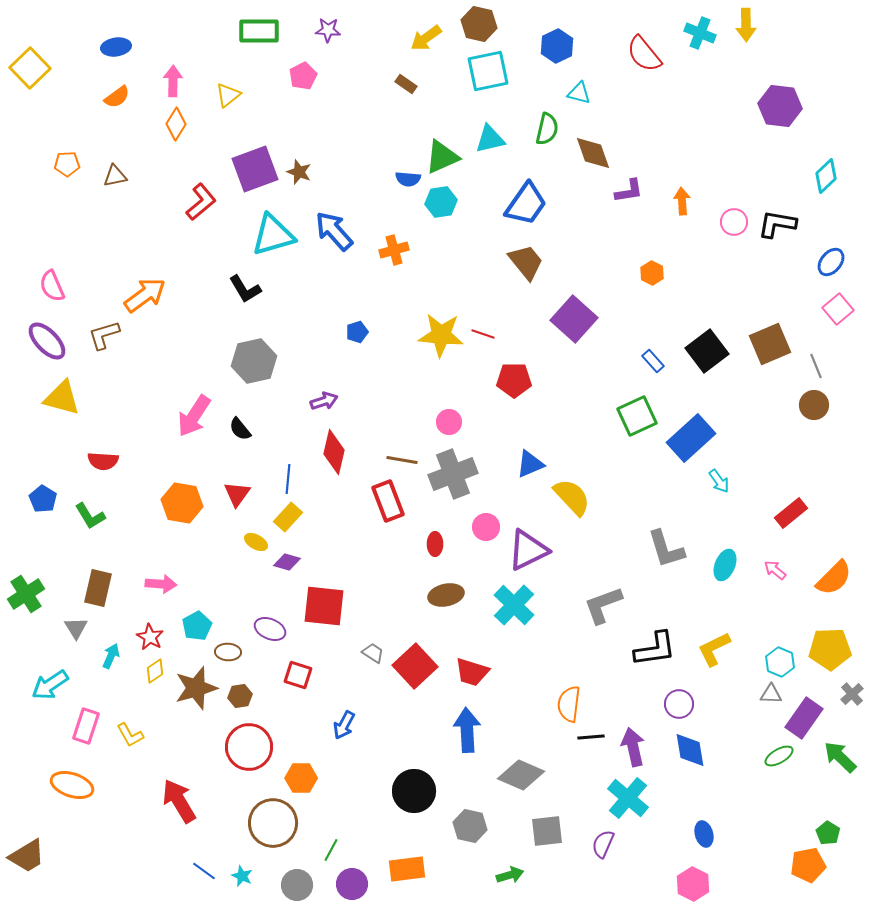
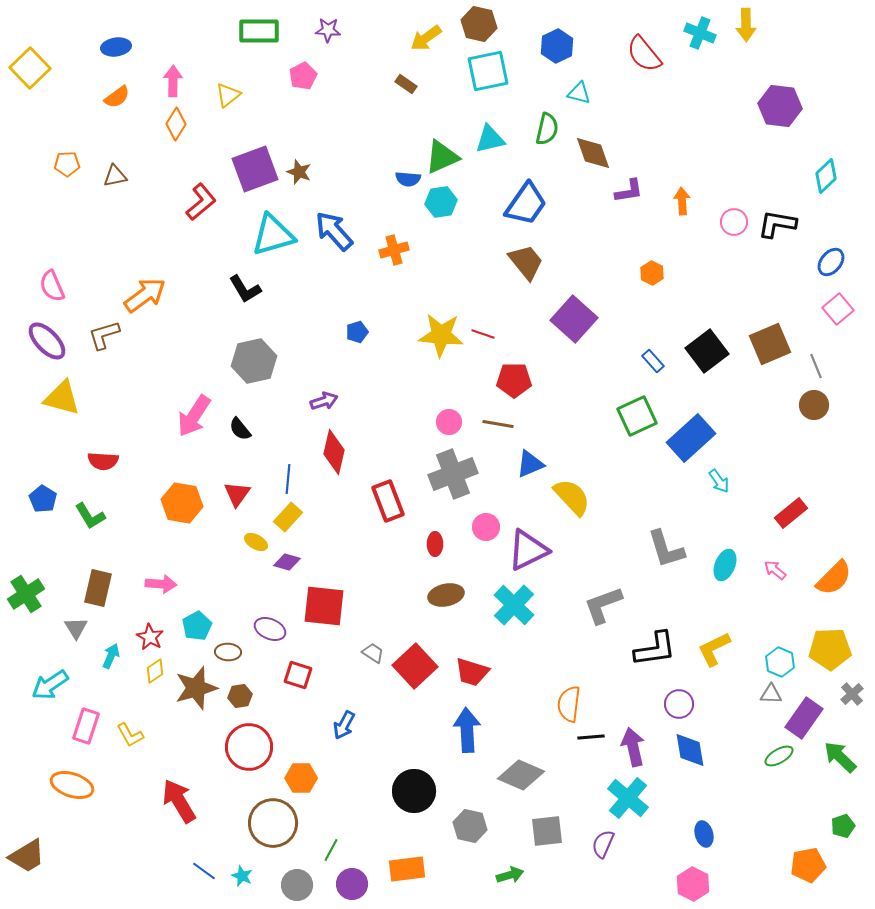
brown line at (402, 460): moved 96 px right, 36 px up
green pentagon at (828, 833): moved 15 px right, 7 px up; rotated 20 degrees clockwise
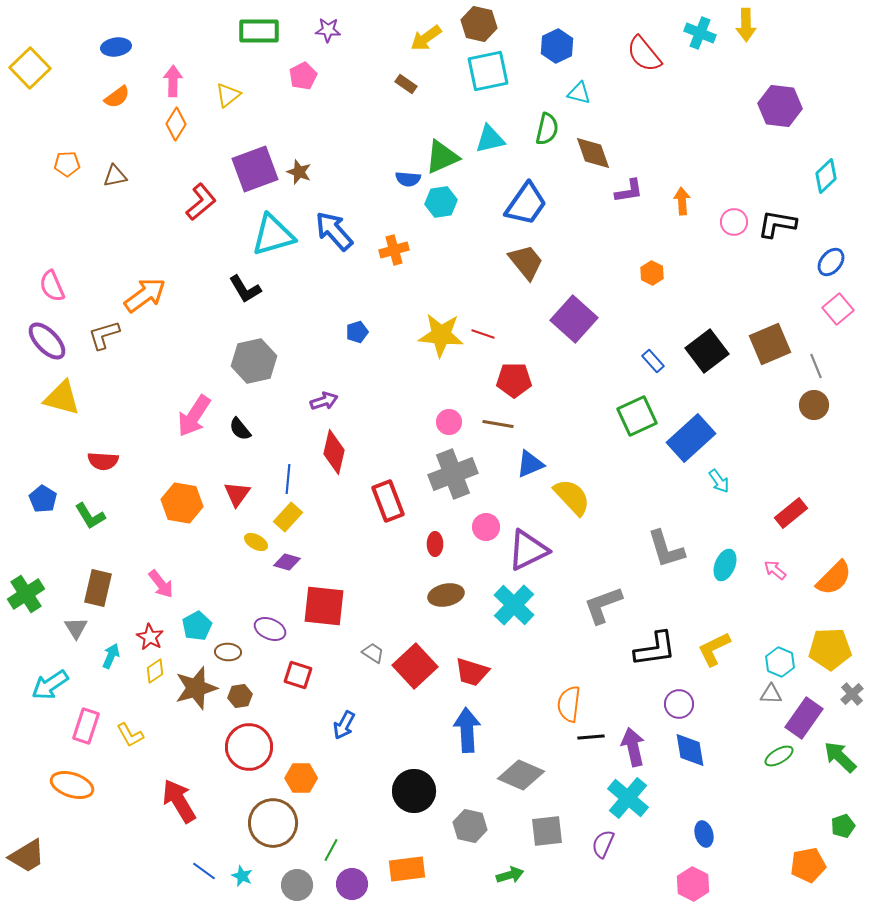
pink arrow at (161, 584): rotated 48 degrees clockwise
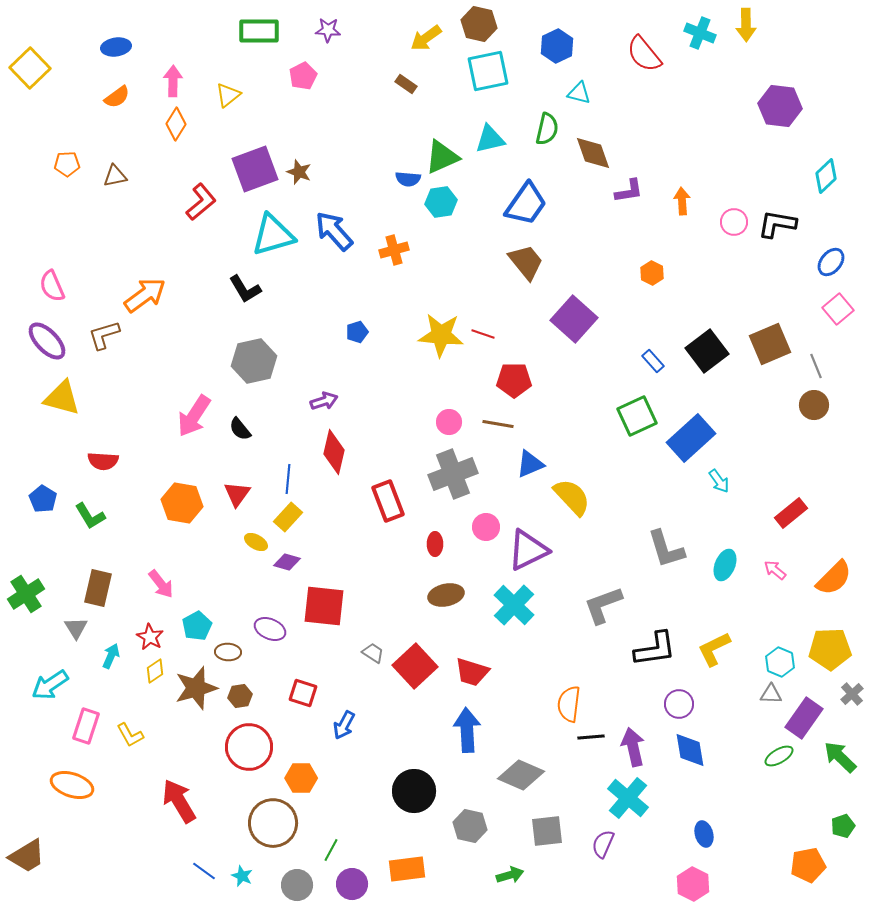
red square at (298, 675): moved 5 px right, 18 px down
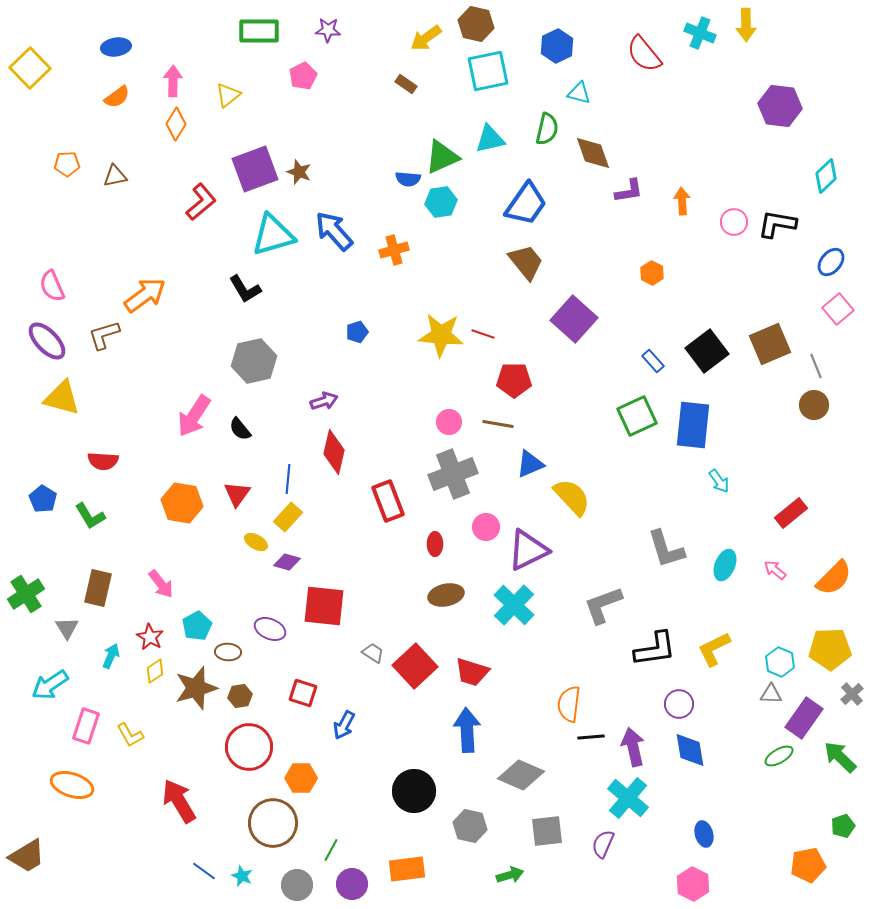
brown hexagon at (479, 24): moved 3 px left
blue rectangle at (691, 438): moved 2 px right, 13 px up; rotated 42 degrees counterclockwise
gray triangle at (76, 628): moved 9 px left
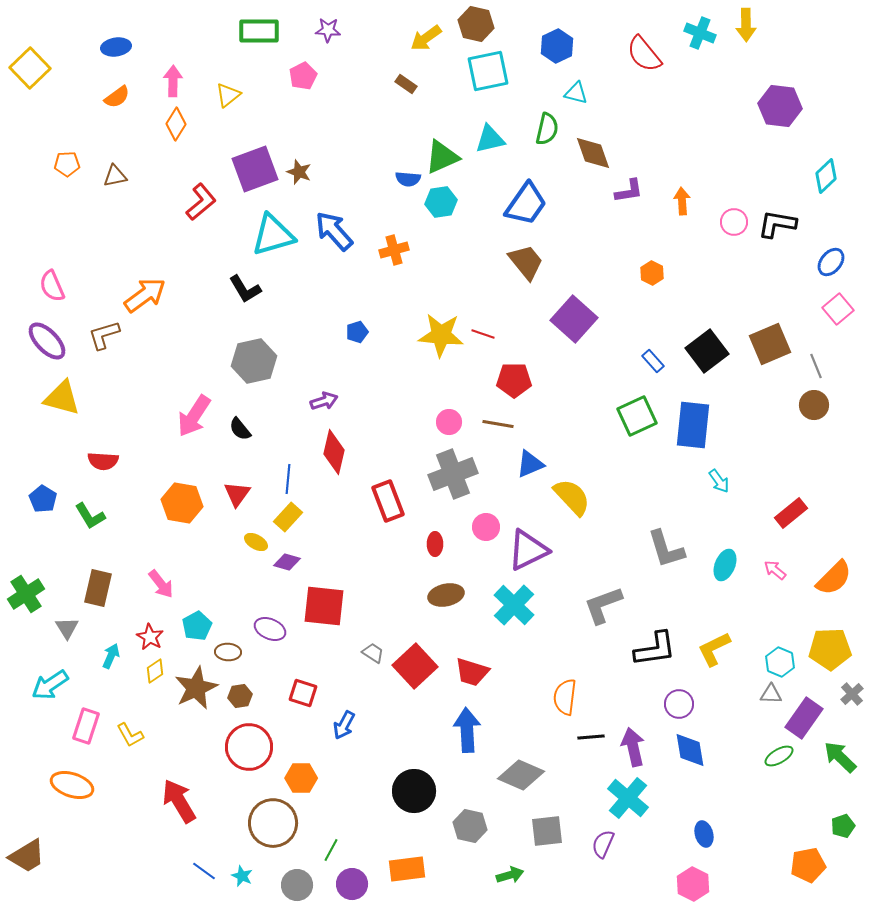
cyan triangle at (579, 93): moved 3 px left
brown star at (196, 688): rotated 9 degrees counterclockwise
orange semicircle at (569, 704): moved 4 px left, 7 px up
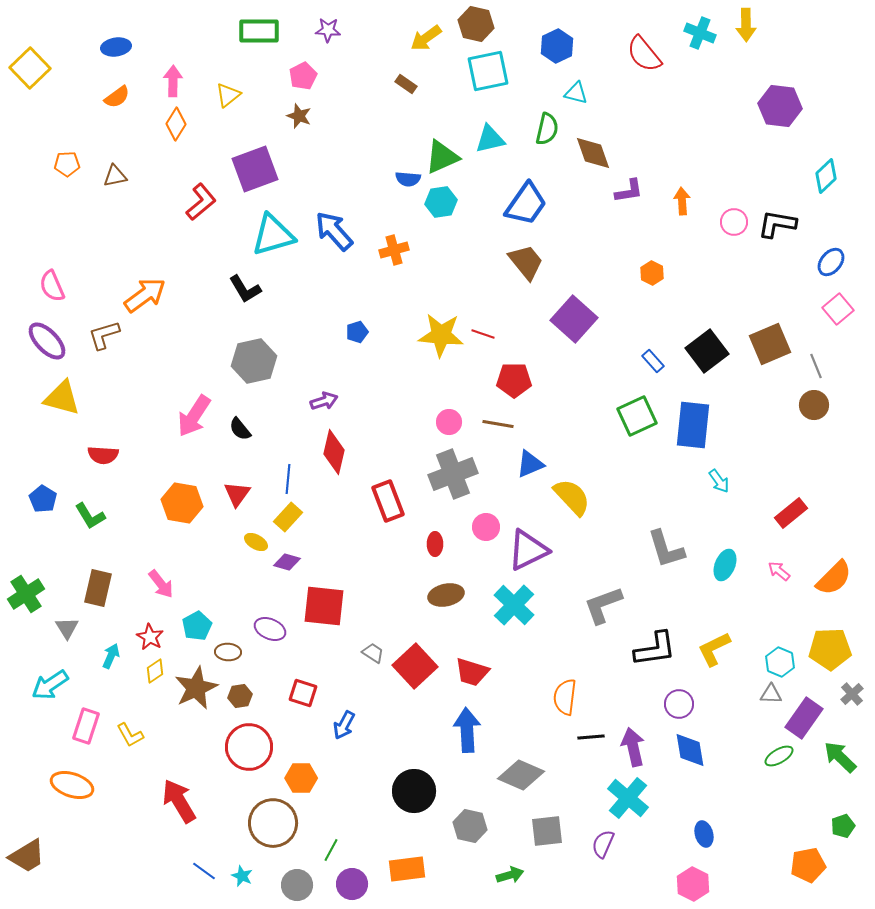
brown star at (299, 172): moved 56 px up
red semicircle at (103, 461): moved 6 px up
pink arrow at (775, 570): moved 4 px right, 1 px down
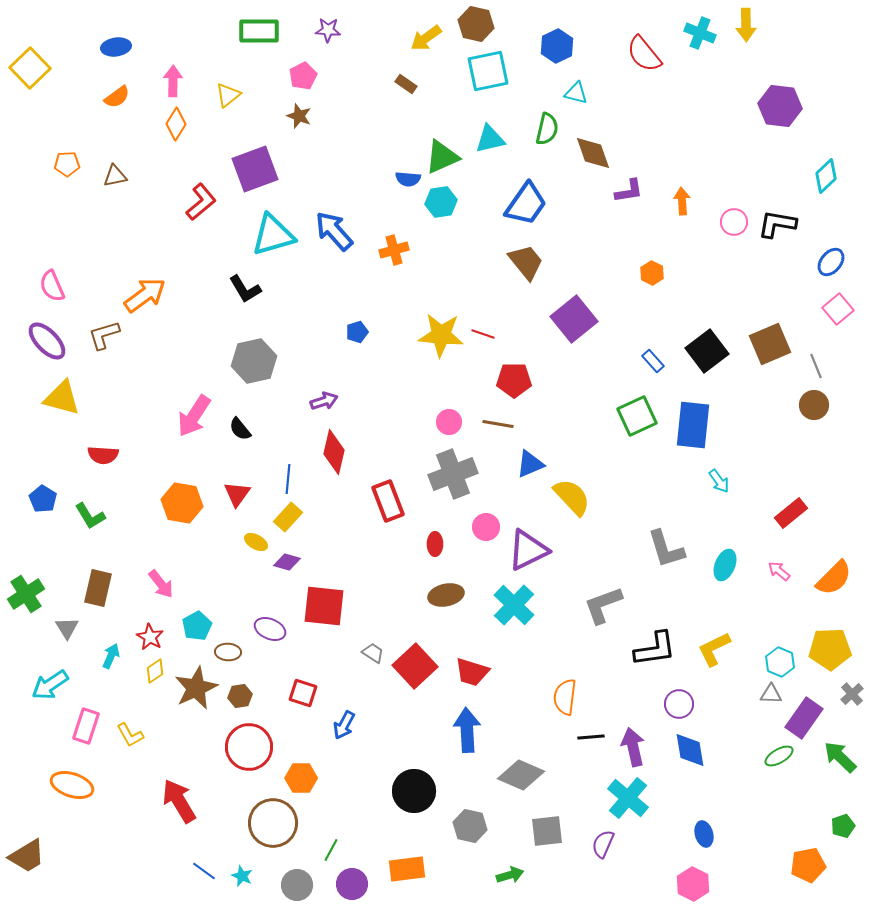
purple square at (574, 319): rotated 9 degrees clockwise
